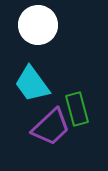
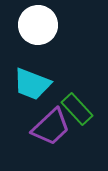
cyan trapezoid: rotated 33 degrees counterclockwise
green rectangle: rotated 28 degrees counterclockwise
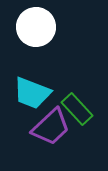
white circle: moved 2 px left, 2 px down
cyan trapezoid: moved 9 px down
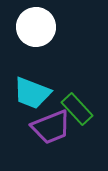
purple trapezoid: rotated 21 degrees clockwise
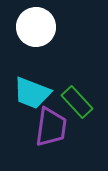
green rectangle: moved 7 px up
purple trapezoid: rotated 60 degrees counterclockwise
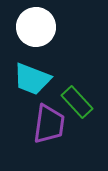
cyan trapezoid: moved 14 px up
purple trapezoid: moved 2 px left, 3 px up
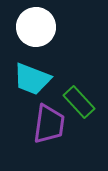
green rectangle: moved 2 px right
